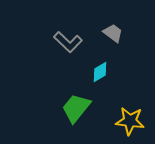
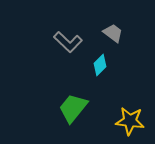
cyan diamond: moved 7 px up; rotated 15 degrees counterclockwise
green trapezoid: moved 3 px left
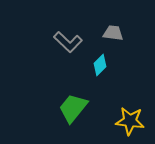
gray trapezoid: rotated 30 degrees counterclockwise
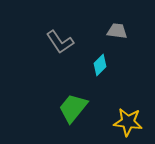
gray trapezoid: moved 4 px right, 2 px up
gray L-shape: moved 8 px left; rotated 12 degrees clockwise
yellow star: moved 2 px left, 1 px down
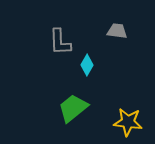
gray L-shape: rotated 32 degrees clockwise
cyan diamond: moved 13 px left; rotated 15 degrees counterclockwise
green trapezoid: rotated 12 degrees clockwise
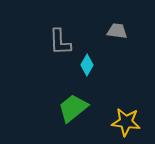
yellow star: moved 2 px left
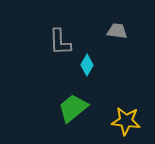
yellow star: moved 1 px up
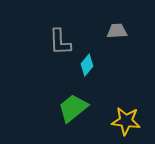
gray trapezoid: rotated 10 degrees counterclockwise
cyan diamond: rotated 10 degrees clockwise
